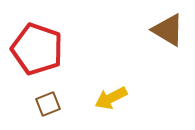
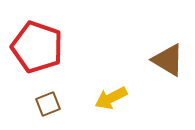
brown triangle: moved 30 px down
red pentagon: moved 2 px up
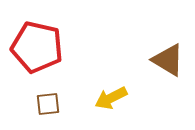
red pentagon: rotated 6 degrees counterclockwise
brown square: rotated 15 degrees clockwise
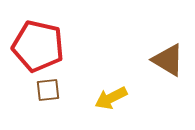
red pentagon: moved 1 px right, 1 px up
brown square: moved 14 px up
